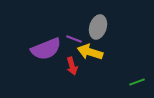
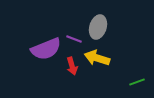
yellow arrow: moved 7 px right, 6 px down
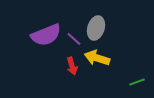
gray ellipse: moved 2 px left, 1 px down
purple line: rotated 21 degrees clockwise
purple semicircle: moved 14 px up
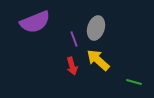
purple semicircle: moved 11 px left, 13 px up
purple line: rotated 28 degrees clockwise
yellow arrow: moved 1 px right, 2 px down; rotated 25 degrees clockwise
green line: moved 3 px left; rotated 35 degrees clockwise
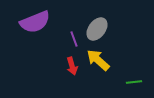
gray ellipse: moved 1 px right, 1 px down; rotated 20 degrees clockwise
green line: rotated 21 degrees counterclockwise
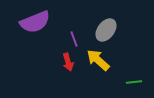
gray ellipse: moved 9 px right, 1 px down
red arrow: moved 4 px left, 4 px up
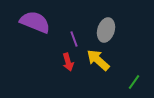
purple semicircle: rotated 136 degrees counterclockwise
gray ellipse: rotated 20 degrees counterclockwise
green line: rotated 49 degrees counterclockwise
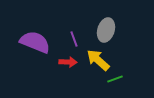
purple semicircle: moved 20 px down
red arrow: rotated 72 degrees counterclockwise
green line: moved 19 px left, 3 px up; rotated 35 degrees clockwise
